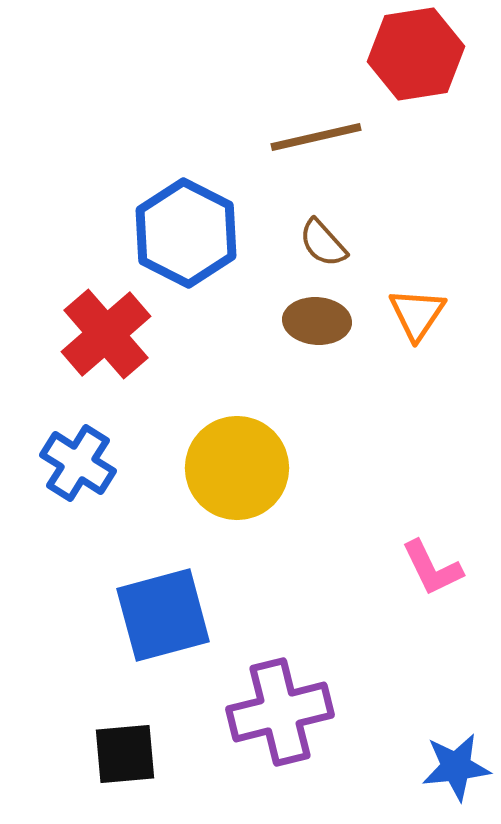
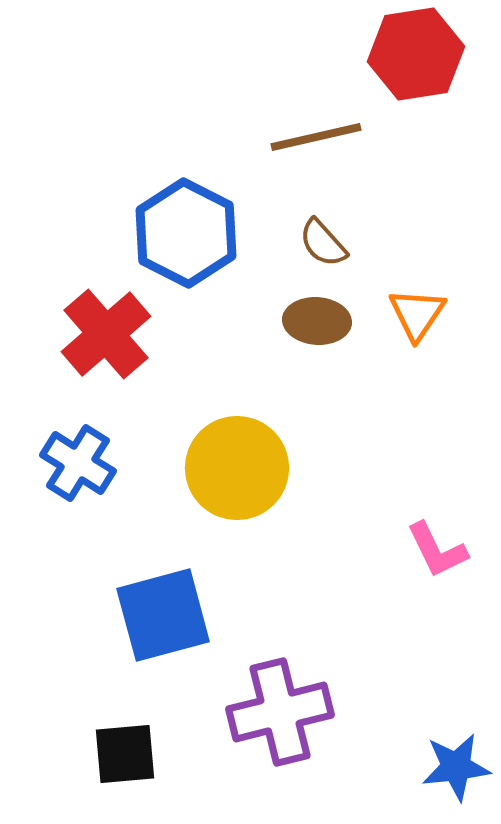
pink L-shape: moved 5 px right, 18 px up
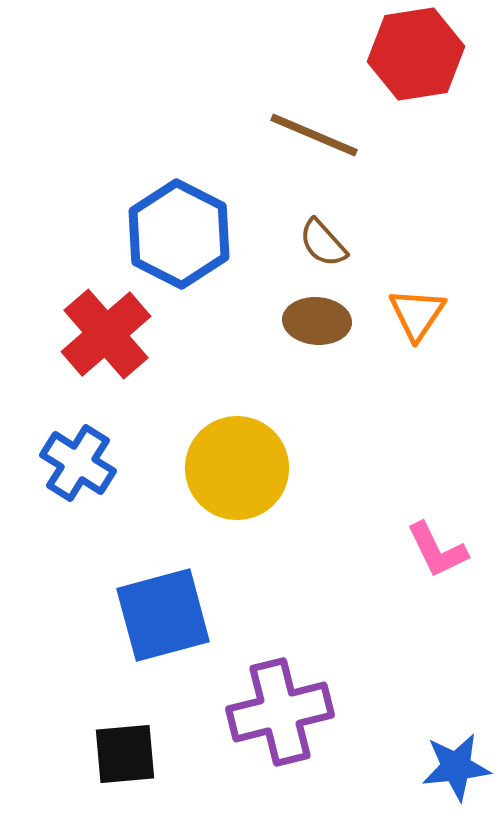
brown line: moved 2 px left, 2 px up; rotated 36 degrees clockwise
blue hexagon: moved 7 px left, 1 px down
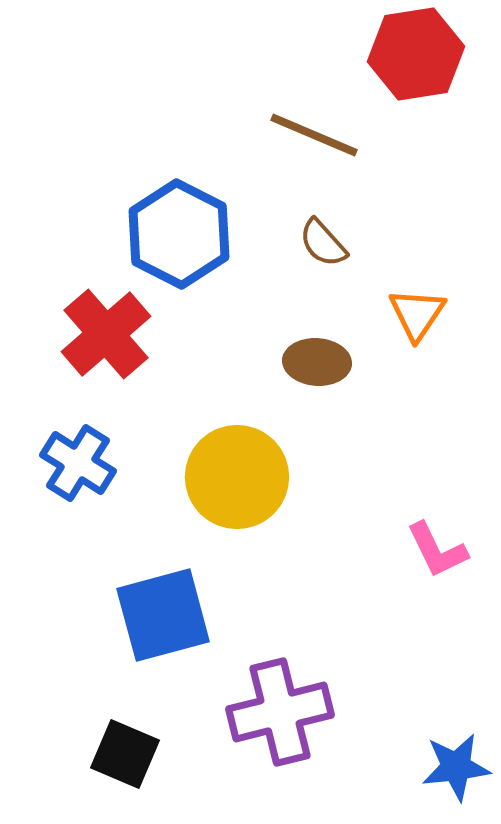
brown ellipse: moved 41 px down
yellow circle: moved 9 px down
black square: rotated 28 degrees clockwise
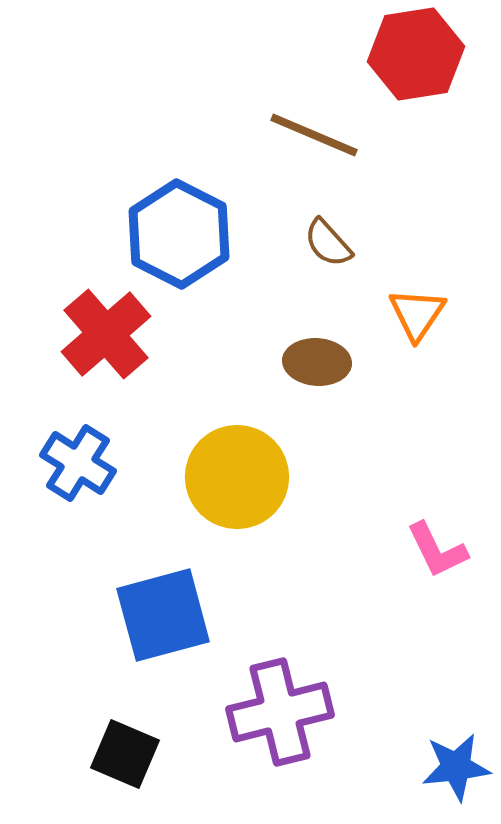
brown semicircle: moved 5 px right
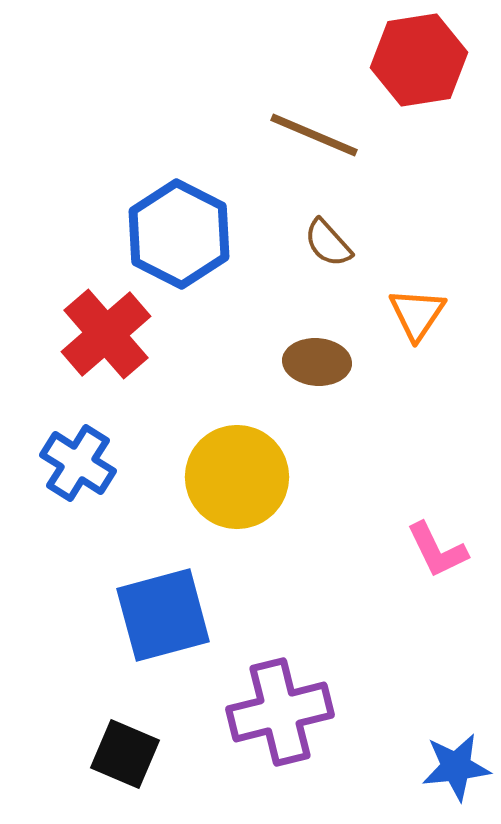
red hexagon: moved 3 px right, 6 px down
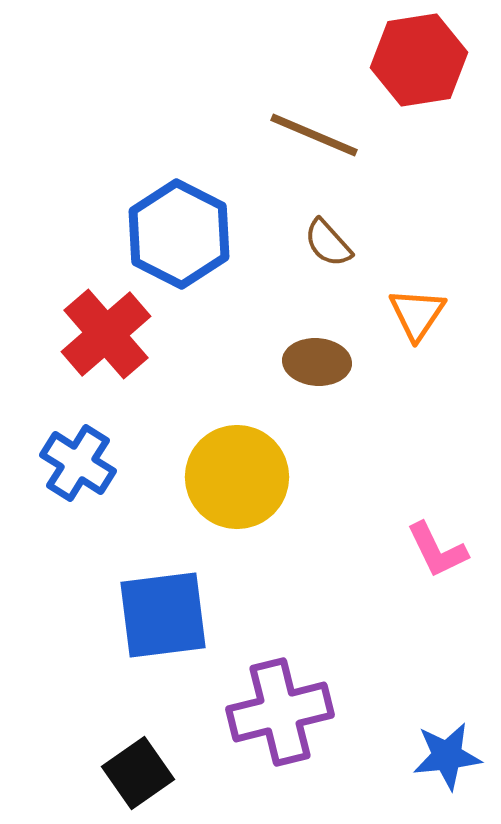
blue square: rotated 8 degrees clockwise
black square: moved 13 px right, 19 px down; rotated 32 degrees clockwise
blue star: moved 9 px left, 11 px up
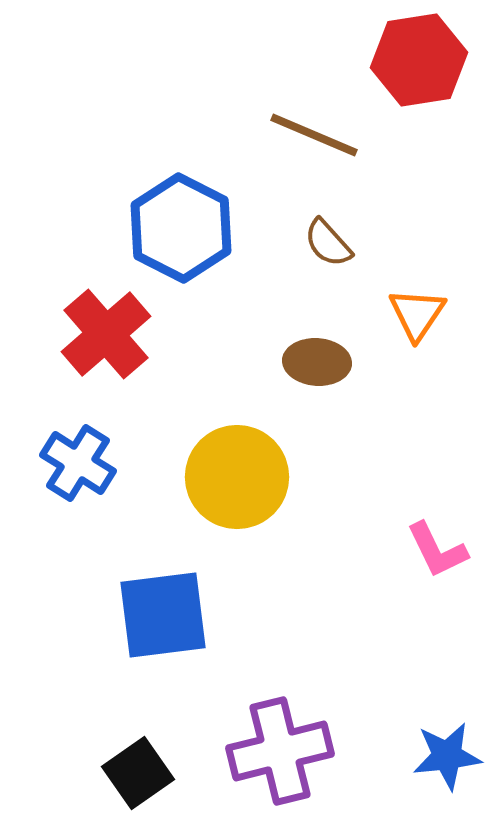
blue hexagon: moved 2 px right, 6 px up
purple cross: moved 39 px down
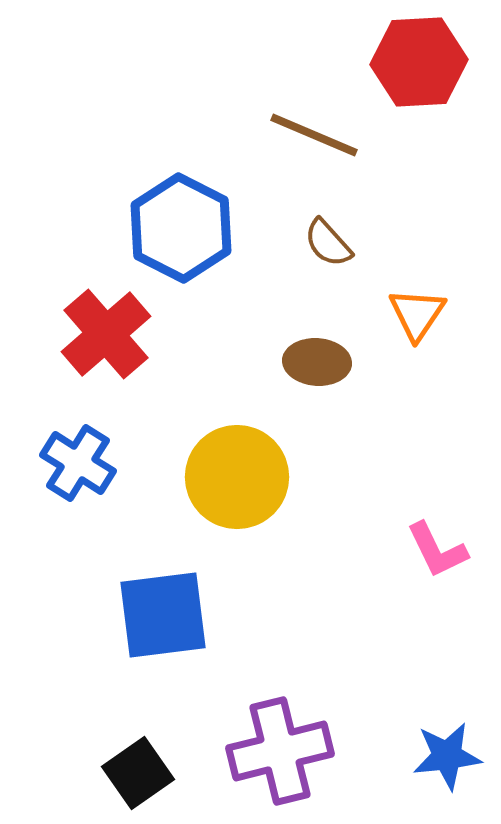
red hexagon: moved 2 px down; rotated 6 degrees clockwise
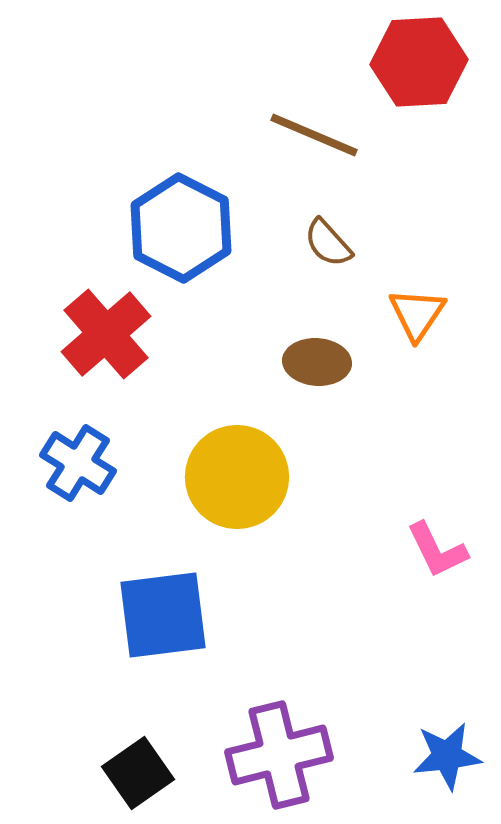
purple cross: moved 1 px left, 4 px down
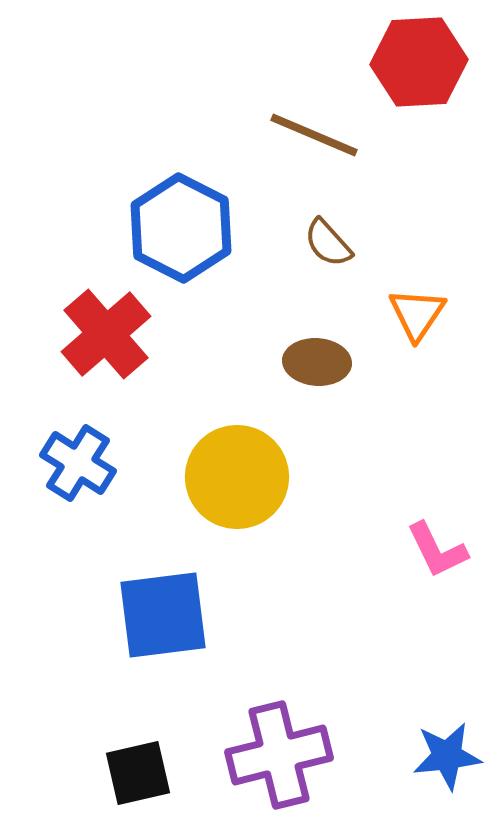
black square: rotated 22 degrees clockwise
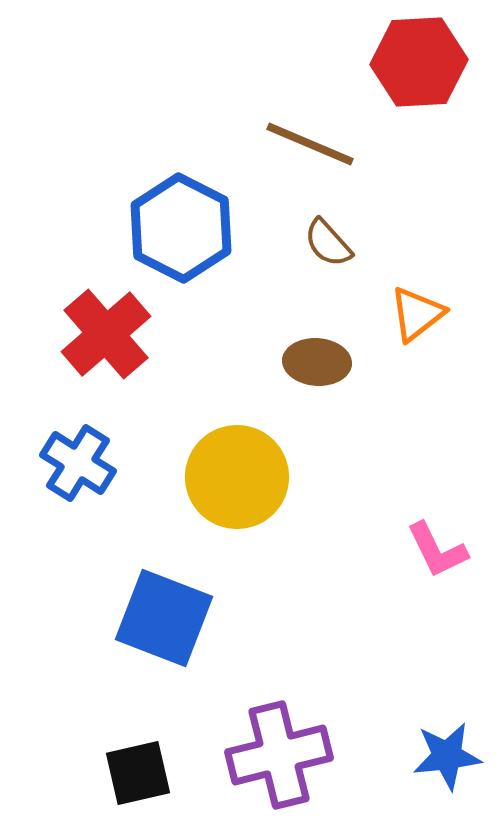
brown line: moved 4 px left, 9 px down
orange triangle: rotated 18 degrees clockwise
blue square: moved 1 px right, 3 px down; rotated 28 degrees clockwise
